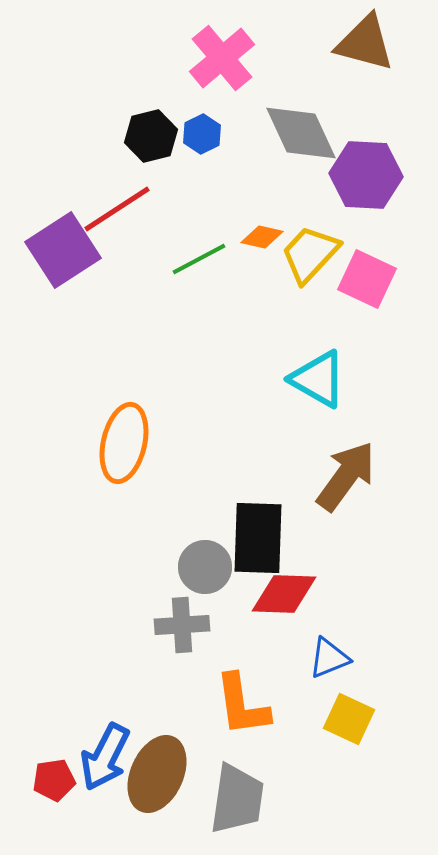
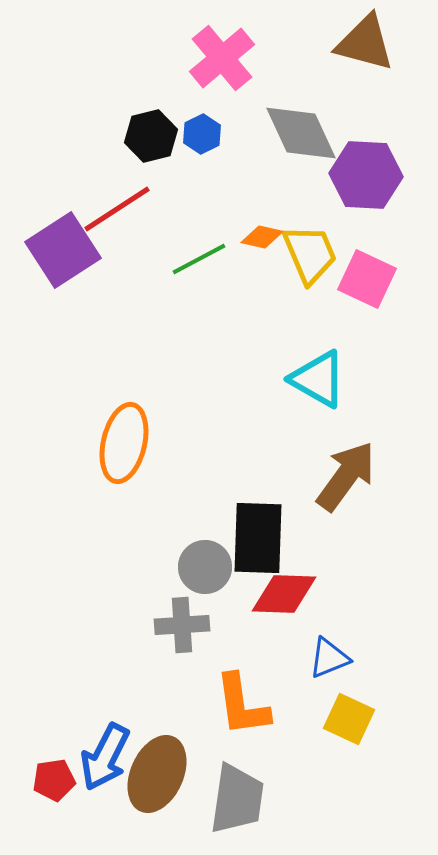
yellow trapezoid: rotated 114 degrees clockwise
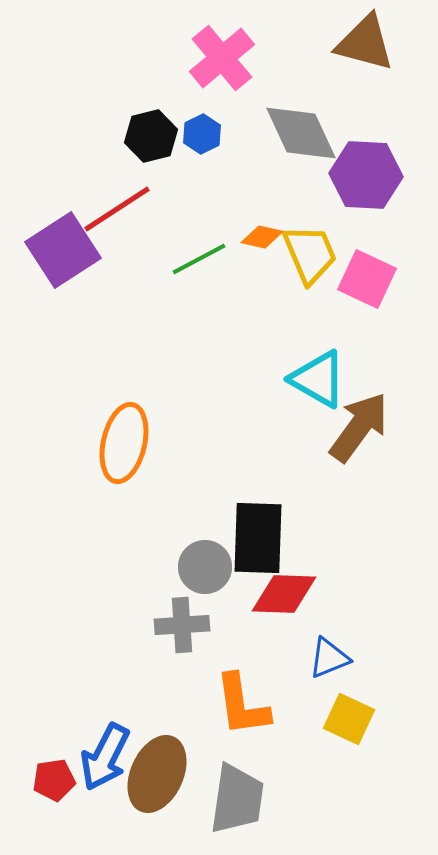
brown arrow: moved 13 px right, 49 px up
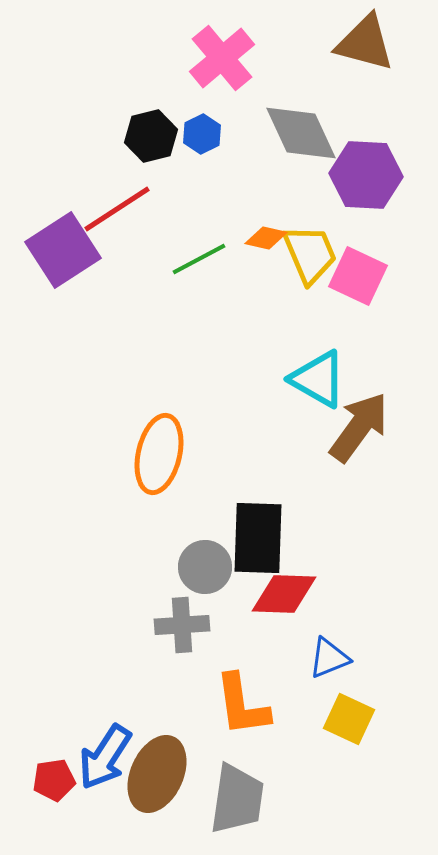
orange diamond: moved 4 px right, 1 px down
pink square: moved 9 px left, 3 px up
orange ellipse: moved 35 px right, 11 px down
blue arrow: rotated 6 degrees clockwise
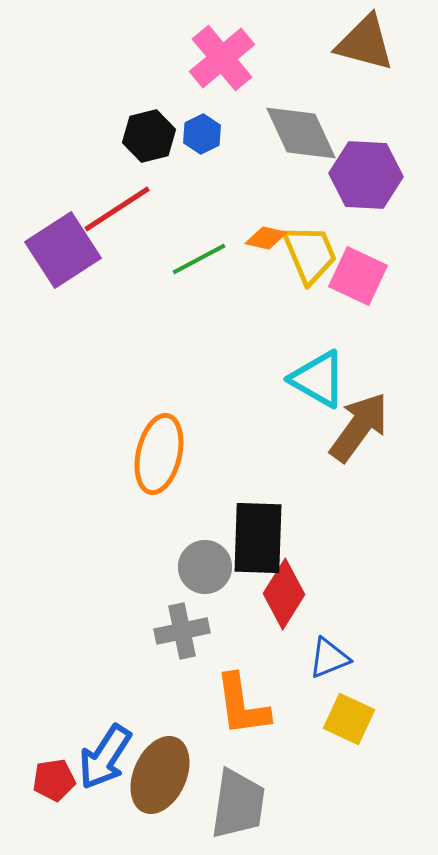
black hexagon: moved 2 px left
red diamond: rotated 60 degrees counterclockwise
gray cross: moved 6 px down; rotated 8 degrees counterclockwise
brown ellipse: moved 3 px right, 1 px down
gray trapezoid: moved 1 px right, 5 px down
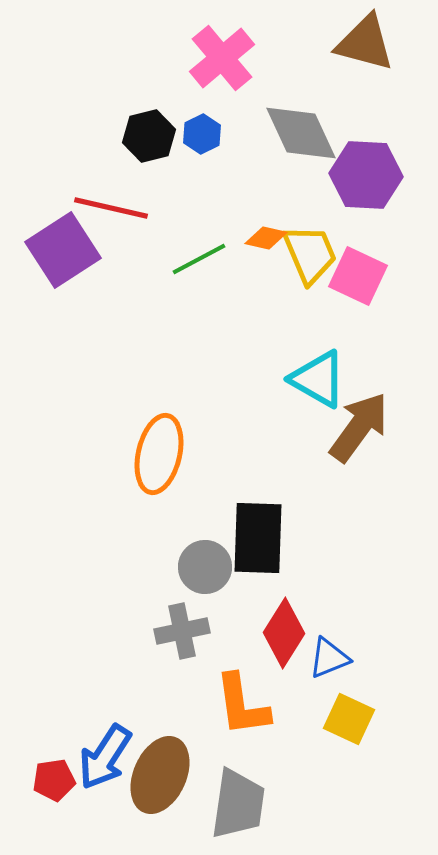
red line: moved 6 px left, 1 px up; rotated 46 degrees clockwise
red diamond: moved 39 px down
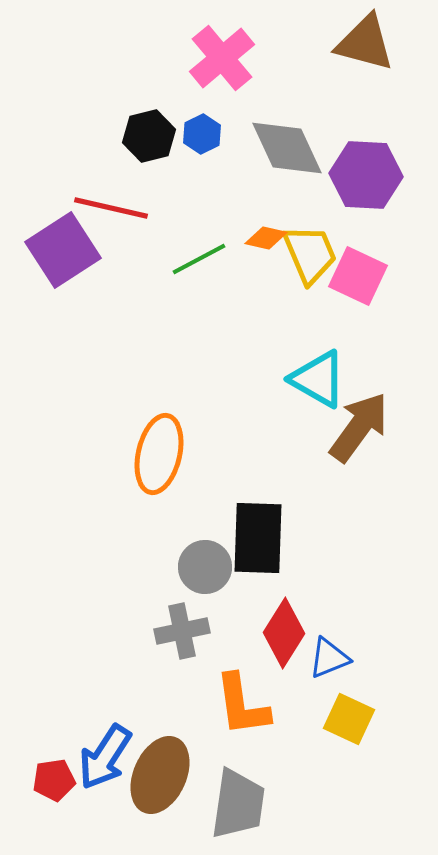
gray diamond: moved 14 px left, 15 px down
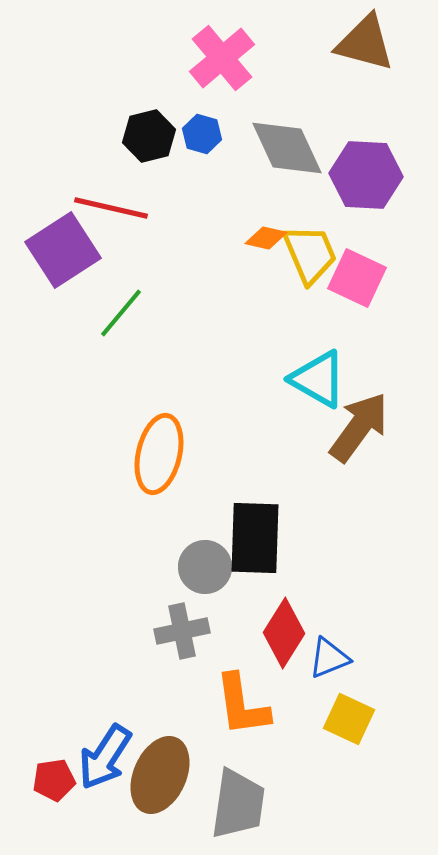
blue hexagon: rotated 18 degrees counterclockwise
green line: moved 78 px left, 54 px down; rotated 22 degrees counterclockwise
pink square: moved 1 px left, 2 px down
black rectangle: moved 3 px left
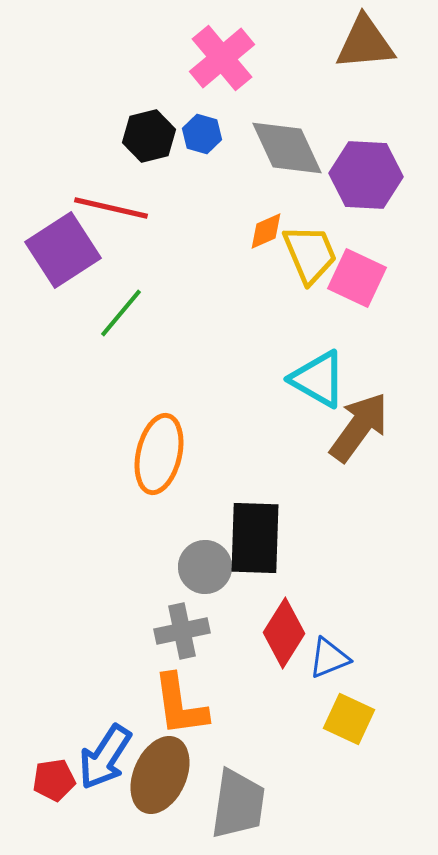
brown triangle: rotated 20 degrees counterclockwise
orange diamond: moved 7 px up; rotated 36 degrees counterclockwise
orange L-shape: moved 62 px left
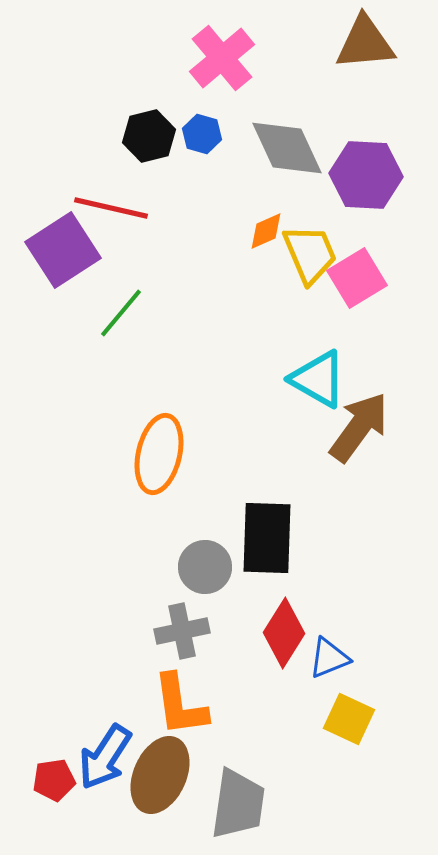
pink square: rotated 34 degrees clockwise
black rectangle: moved 12 px right
